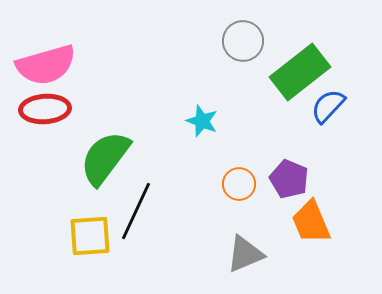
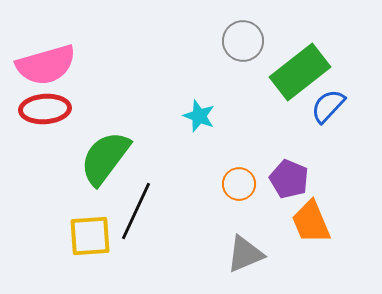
cyan star: moved 3 px left, 5 px up
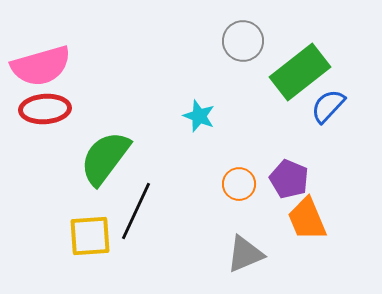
pink semicircle: moved 5 px left, 1 px down
orange trapezoid: moved 4 px left, 3 px up
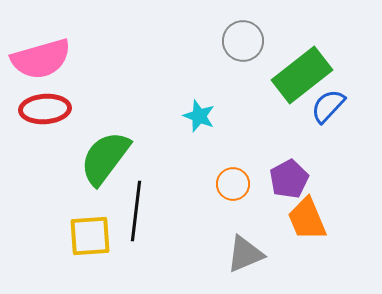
pink semicircle: moved 7 px up
green rectangle: moved 2 px right, 3 px down
purple pentagon: rotated 21 degrees clockwise
orange circle: moved 6 px left
black line: rotated 18 degrees counterclockwise
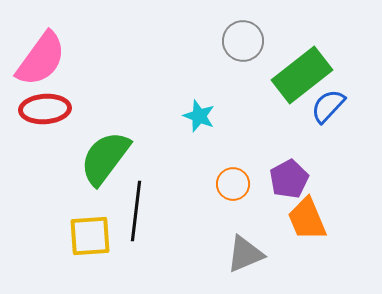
pink semicircle: rotated 38 degrees counterclockwise
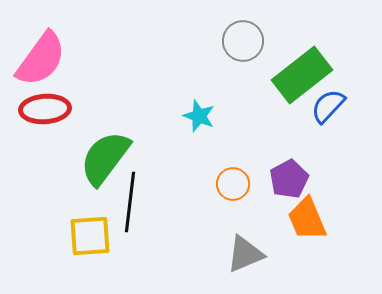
black line: moved 6 px left, 9 px up
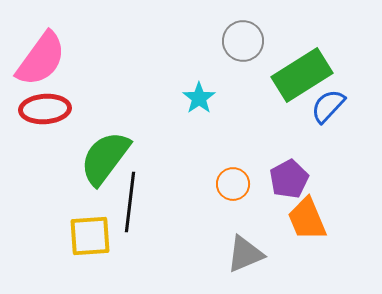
green rectangle: rotated 6 degrees clockwise
cyan star: moved 18 px up; rotated 16 degrees clockwise
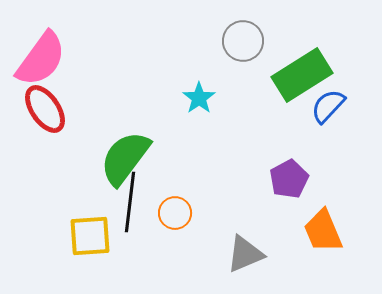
red ellipse: rotated 60 degrees clockwise
green semicircle: moved 20 px right
orange circle: moved 58 px left, 29 px down
orange trapezoid: moved 16 px right, 12 px down
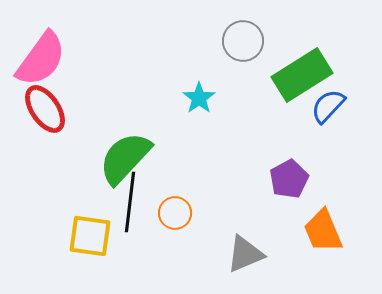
green semicircle: rotated 6 degrees clockwise
yellow square: rotated 12 degrees clockwise
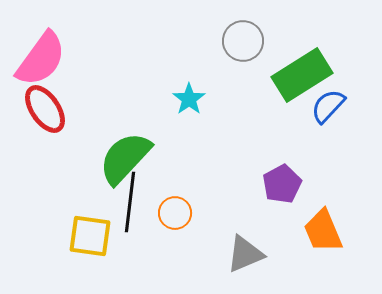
cyan star: moved 10 px left, 1 px down
purple pentagon: moved 7 px left, 5 px down
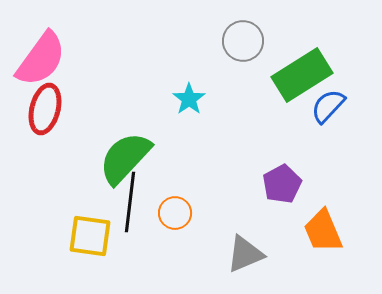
red ellipse: rotated 48 degrees clockwise
